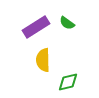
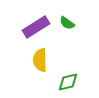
yellow semicircle: moved 3 px left
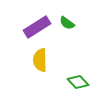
purple rectangle: moved 1 px right
green diamond: moved 10 px right; rotated 60 degrees clockwise
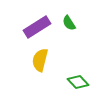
green semicircle: moved 2 px right; rotated 21 degrees clockwise
yellow semicircle: rotated 15 degrees clockwise
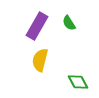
purple rectangle: moved 1 px up; rotated 28 degrees counterclockwise
green diamond: rotated 15 degrees clockwise
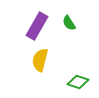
green diamond: rotated 45 degrees counterclockwise
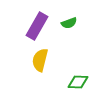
green semicircle: rotated 77 degrees counterclockwise
green diamond: rotated 15 degrees counterclockwise
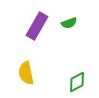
yellow semicircle: moved 14 px left, 13 px down; rotated 25 degrees counterclockwise
green diamond: moved 1 px left; rotated 30 degrees counterclockwise
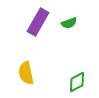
purple rectangle: moved 1 px right, 4 px up
